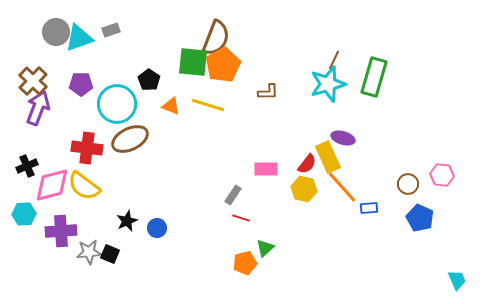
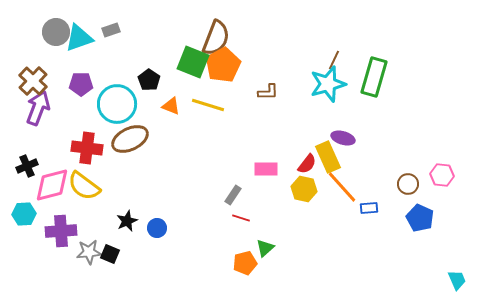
green square at (193, 62): rotated 16 degrees clockwise
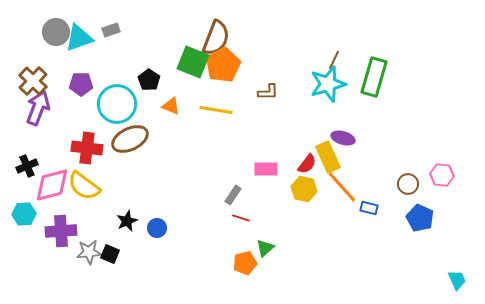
yellow line at (208, 105): moved 8 px right, 5 px down; rotated 8 degrees counterclockwise
blue rectangle at (369, 208): rotated 18 degrees clockwise
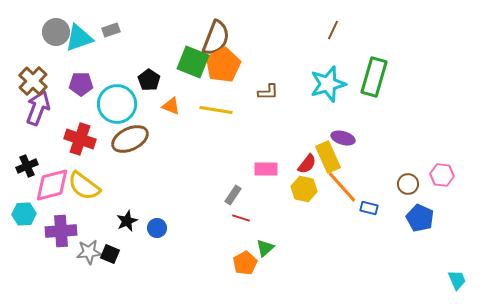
brown line at (334, 60): moved 1 px left, 30 px up
red cross at (87, 148): moved 7 px left, 9 px up; rotated 12 degrees clockwise
orange pentagon at (245, 263): rotated 15 degrees counterclockwise
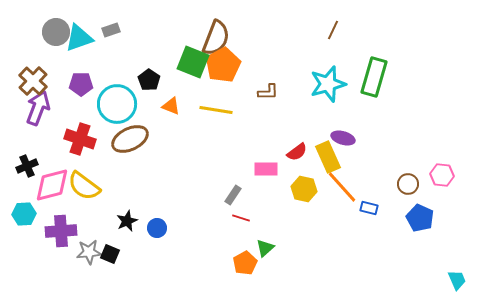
red semicircle at (307, 164): moved 10 px left, 12 px up; rotated 15 degrees clockwise
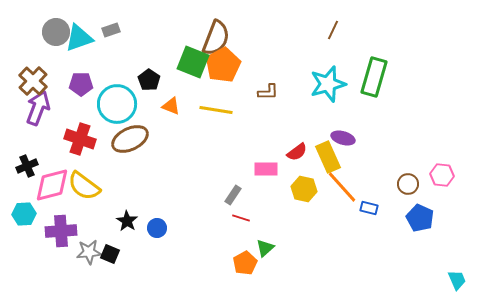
black star at (127, 221): rotated 15 degrees counterclockwise
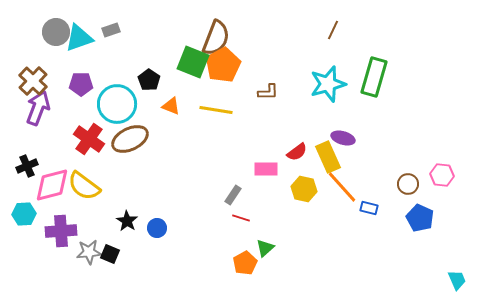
red cross at (80, 139): moved 9 px right; rotated 16 degrees clockwise
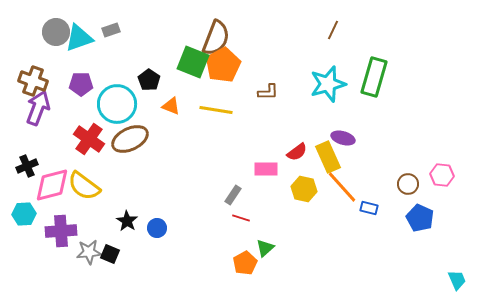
brown cross at (33, 81): rotated 24 degrees counterclockwise
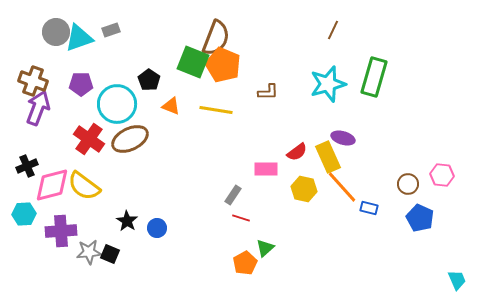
orange pentagon at (223, 65): rotated 20 degrees counterclockwise
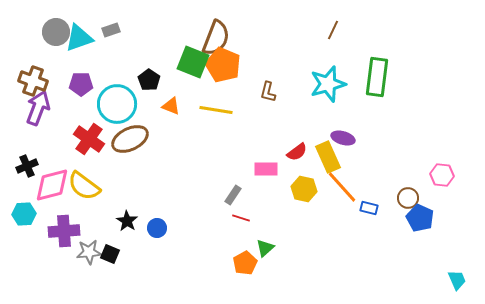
green rectangle at (374, 77): moved 3 px right; rotated 9 degrees counterclockwise
brown L-shape at (268, 92): rotated 105 degrees clockwise
brown circle at (408, 184): moved 14 px down
purple cross at (61, 231): moved 3 px right
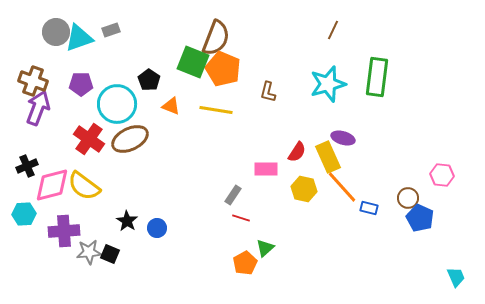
orange pentagon at (223, 65): moved 4 px down
red semicircle at (297, 152): rotated 20 degrees counterclockwise
cyan trapezoid at (457, 280): moved 1 px left, 3 px up
